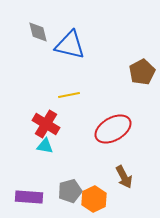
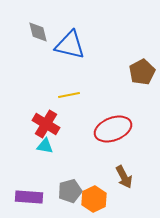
red ellipse: rotated 9 degrees clockwise
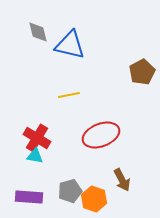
red cross: moved 9 px left, 14 px down
red ellipse: moved 12 px left, 6 px down
cyan triangle: moved 10 px left, 10 px down
brown arrow: moved 2 px left, 3 px down
orange hexagon: rotated 15 degrees counterclockwise
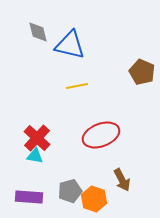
brown pentagon: rotated 20 degrees counterclockwise
yellow line: moved 8 px right, 9 px up
red cross: rotated 12 degrees clockwise
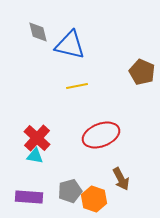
brown arrow: moved 1 px left, 1 px up
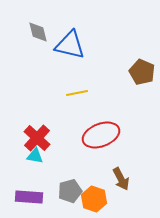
yellow line: moved 7 px down
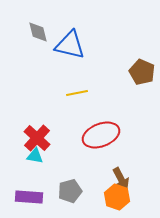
orange hexagon: moved 23 px right, 2 px up
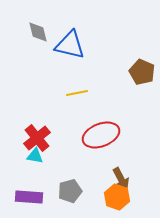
red cross: rotated 8 degrees clockwise
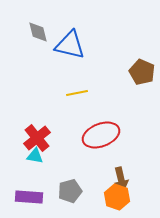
brown arrow: rotated 15 degrees clockwise
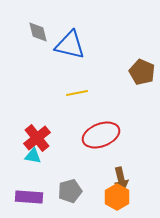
cyan triangle: moved 2 px left
orange hexagon: rotated 10 degrees clockwise
